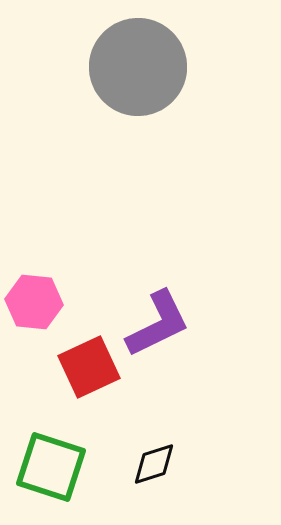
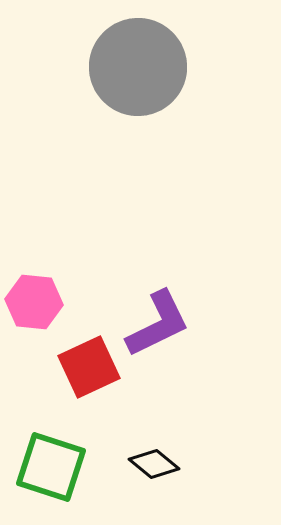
black diamond: rotated 57 degrees clockwise
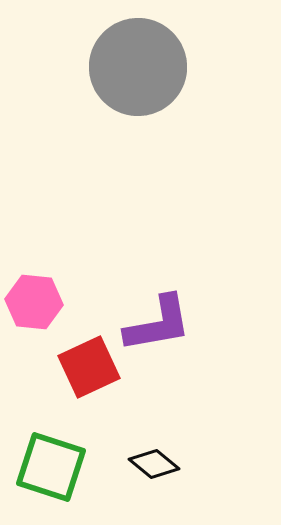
purple L-shape: rotated 16 degrees clockwise
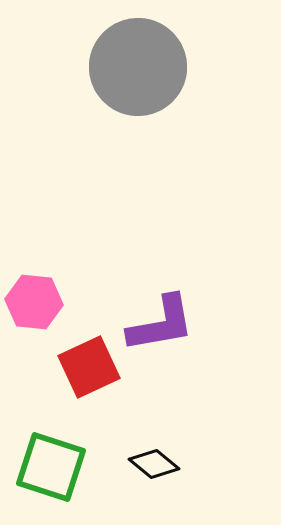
purple L-shape: moved 3 px right
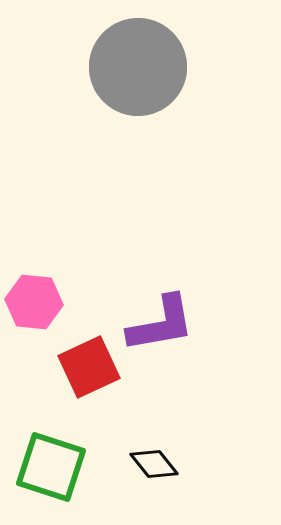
black diamond: rotated 12 degrees clockwise
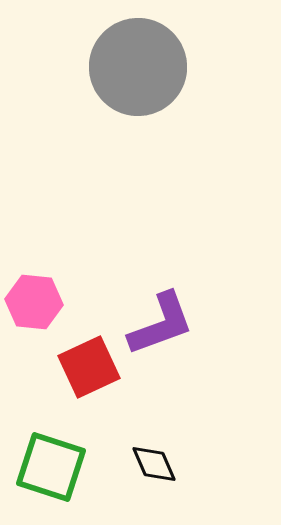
purple L-shape: rotated 10 degrees counterclockwise
black diamond: rotated 15 degrees clockwise
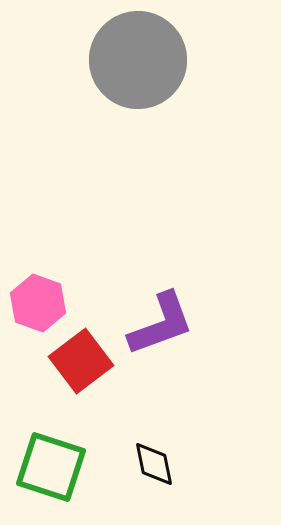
gray circle: moved 7 px up
pink hexagon: moved 4 px right, 1 px down; rotated 14 degrees clockwise
red square: moved 8 px left, 6 px up; rotated 12 degrees counterclockwise
black diamond: rotated 12 degrees clockwise
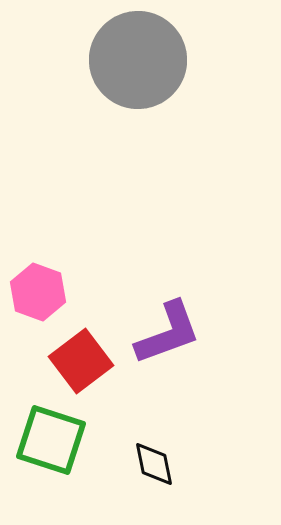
pink hexagon: moved 11 px up
purple L-shape: moved 7 px right, 9 px down
green square: moved 27 px up
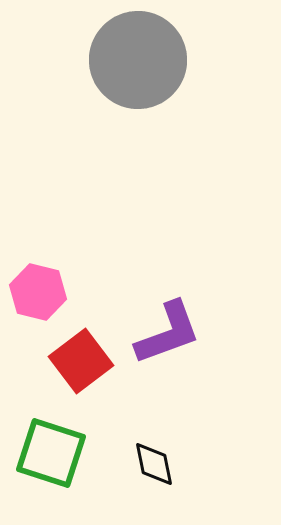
pink hexagon: rotated 6 degrees counterclockwise
green square: moved 13 px down
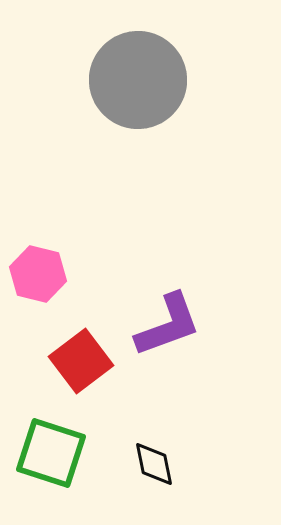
gray circle: moved 20 px down
pink hexagon: moved 18 px up
purple L-shape: moved 8 px up
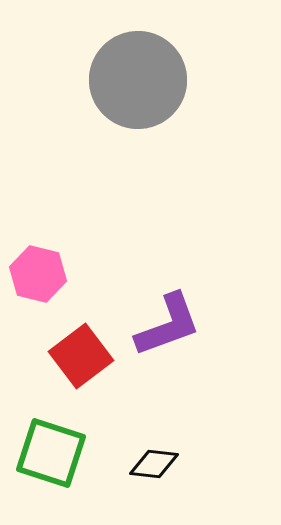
red square: moved 5 px up
black diamond: rotated 72 degrees counterclockwise
